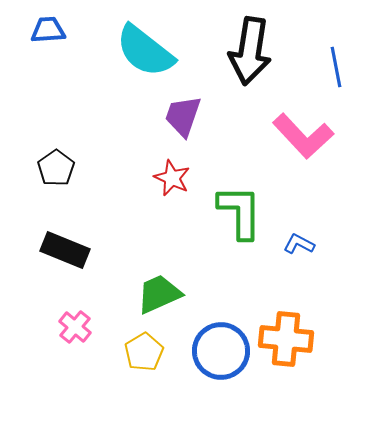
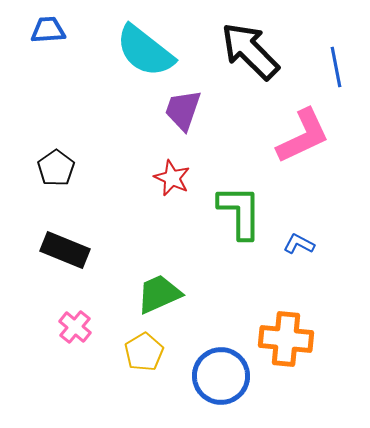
black arrow: rotated 126 degrees clockwise
purple trapezoid: moved 6 px up
pink L-shape: rotated 72 degrees counterclockwise
blue circle: moved 25 px down
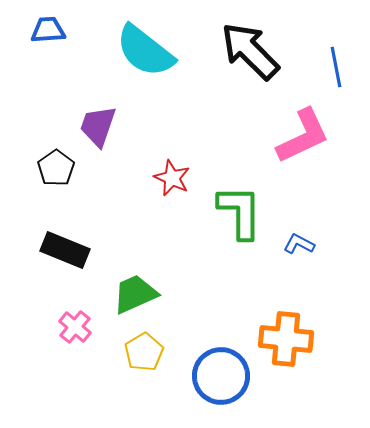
purple trapezoid: moved 85 px left, 16 px down
green trapezoid: moved 24 px left
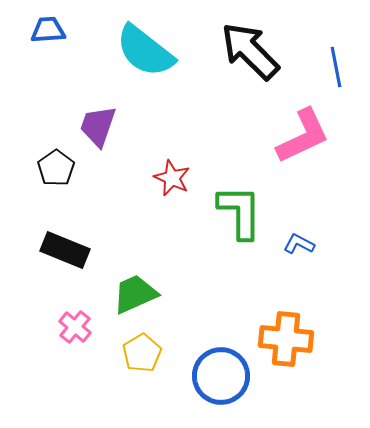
yellow pentagon: moved 2 px left, 1 px down
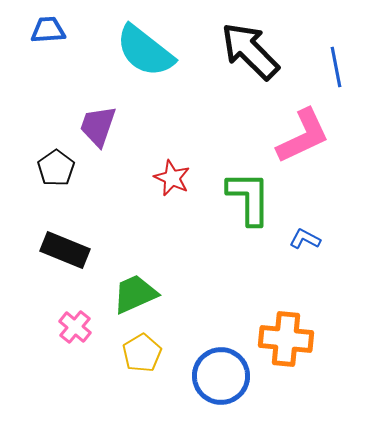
green L-shape: moved 9 px right, 14 px up
blue L-shape: moved 6 px right, 5 px up
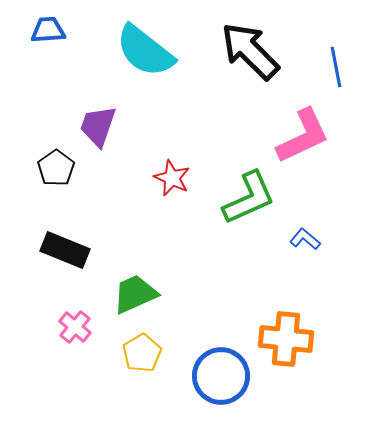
green L-shape: rotated 66 degrees clockwise
blue L-shape: rotated 12 degrees clockwise
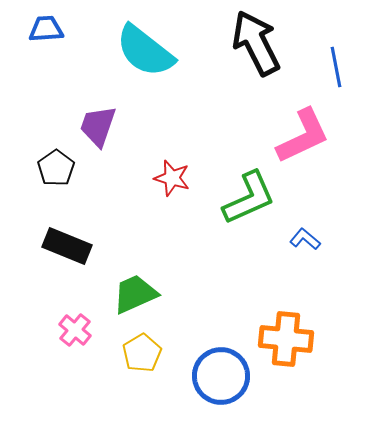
blue trapezoid: moved 2 px left, 1 px up
black arrow: moved 6 px right, 8 px up; rotated 18 degrees clockwise
red star: rotated 9 degrees counterclockwise
black rectangle: moved 2 px right, 4 px up
pink cross: moved 3 px down
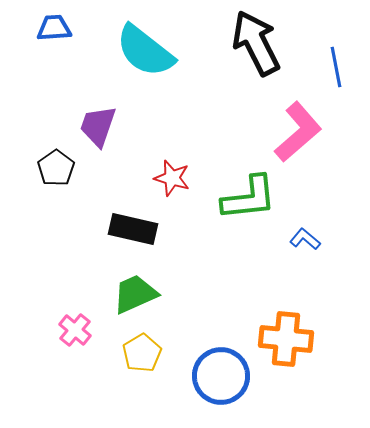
blue trapezoid: moved 8 px right, 1 px up
pink L-shape: moved 5 px left, 4 px up; rotated 16 degrees counterclockwise
green L-shape: rotated 18 degrees clockwise
black rectangle: moved 66 px right, 17 px up; rotated 9 degrees counterclockwise
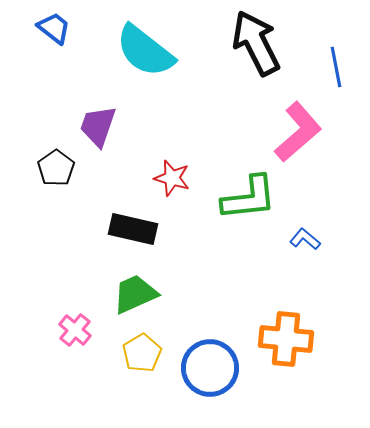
blue trapezoid: rotated 42 degrees clockwise
blue circle: moved 11 px left, 8 px up
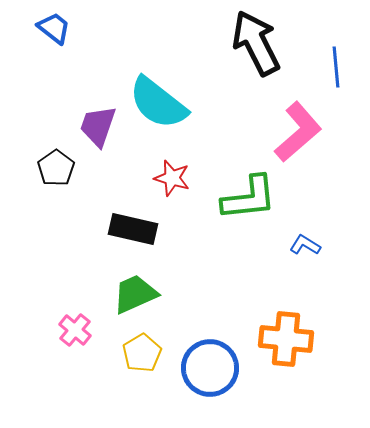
cyan semicircle: moved 13 px right, 52 px down
blue line: rotated 6 degrees clockwise
blue L-shape: moved 6 px down; rotated 8 degrees counterclockwise
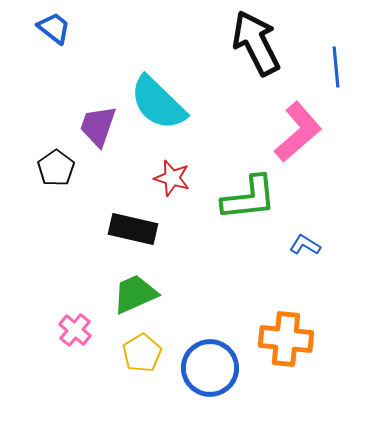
cyan semicircle: rotated 6 degrees clockwise
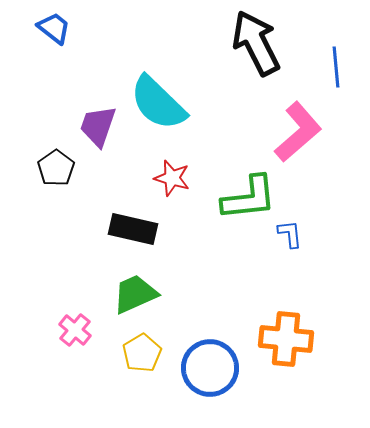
blue L-shape: moved 15 px left, 11 px up; rotated 52 degrees clockwise
